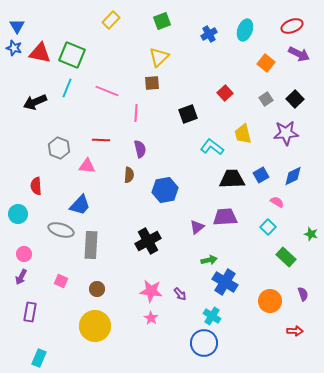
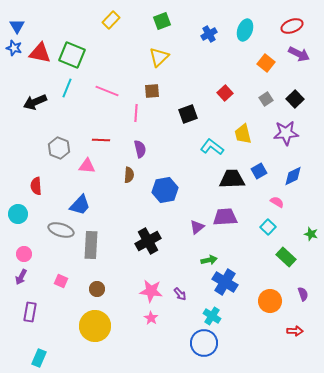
brown square at (152, 83): moved 8 px down
blue square at (261, 175): moved 2 px left, 4 px up
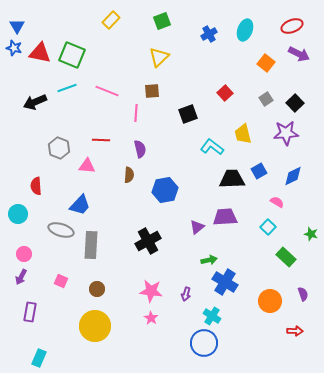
cyan line at (67, 88): rotated 48 degrees clockwise
black square at (295, 99): moved 4 px down
purple arrow at (180, 294): moved 6 px right; rotated 56 degrees clockwise
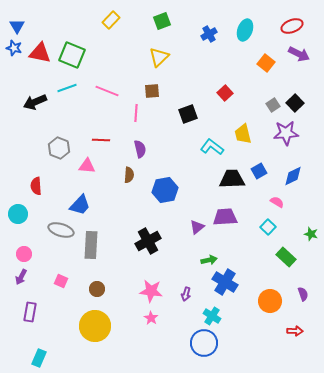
gray square at (266, 99): moved 7 px right, 6 px down
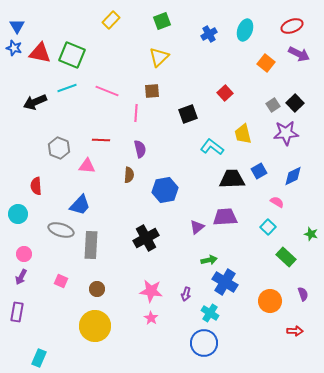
black cross at (148, 241): moved 2 px left, 3 px up
purple rectangle at (30, 312): moved 13 px left
cyan cross at (212, 316): moved 2 px left, 3 px up
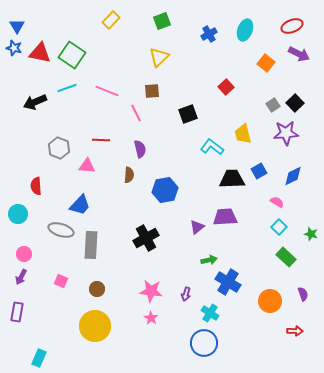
green square at (72, 55): rotated 12 degrees clockwise
red square at (225, 93): moved 1 px right, 6 px up
pink line at (136, 113): rotated 30 degrees counterclockwise
cyan square at (268, 227): moved 11 px right
blue cross at (225, 282): moved 3 px right
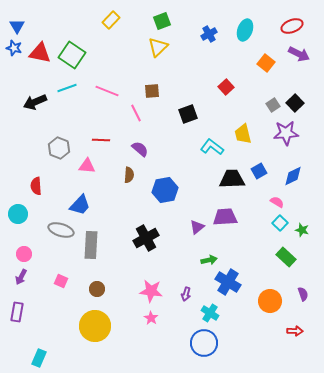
yellow triangle at (159, 57): moved 1 px left, 10 px up
purple semicircle at (140, 149): rotated 36 degrees counterclockwise
cyan square at (279, 227): moved 1 px right, 4 px up
green star at (311, 234): moved 9 px left, 4 px up
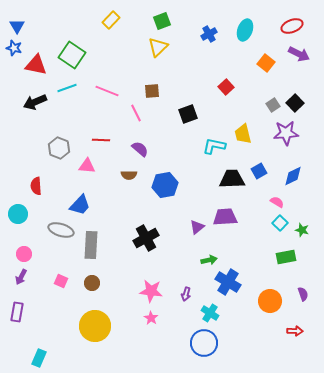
red triangle at (40, 53): moved 4 px left, 12 px down
cyan L-shape at (212, 147): moved 2 px right, 1 px up; rotated 25 degrees counterclockwise
brown semicircle at (129, 175): rotated 84 degrees clockwise
blue hexagon at (165, 190): moved 5 px up
green rectangle at (286, 257): rotated 54 degrees counterclockwise
brown circle at (97, 289): moved 5 px left, 6 px up
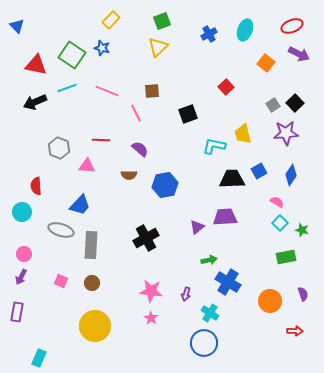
blue triangle at (17, 26): rotated 14 degrees counterclockwise
blue star at (14, 48): moved 88 px right
blue diamond at (293, 176): moved 2 px left, 1 px up; rotated 30 degrees counterclockwise
cyan circle at (18, 214): moved 4 px right, 2 px up
